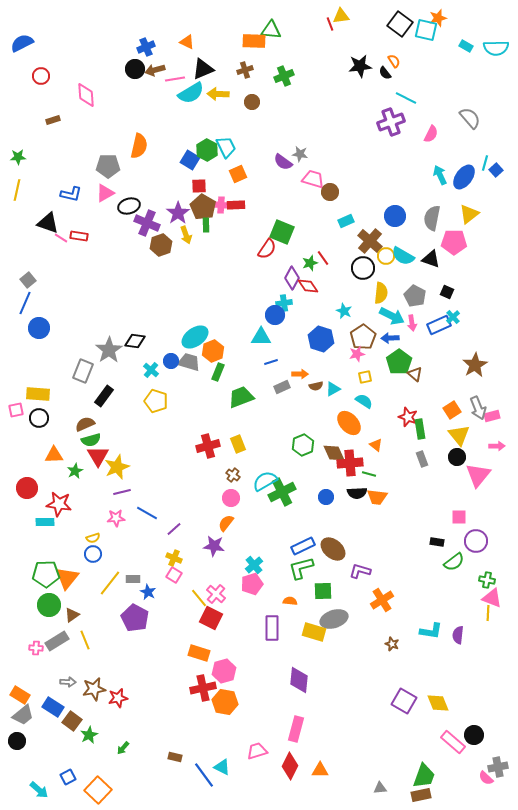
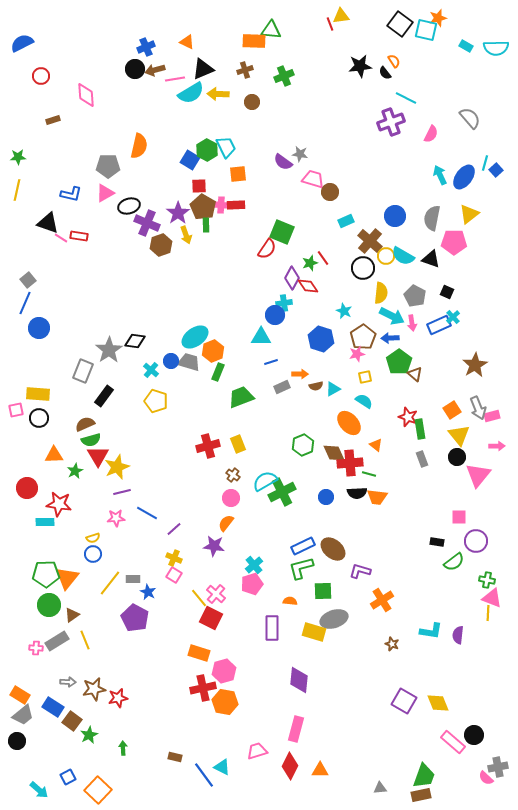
orange square at (238, 174): rotated 18 degrees clockwise
green arrow at (123, 748): rotated 136 degrees clockwise
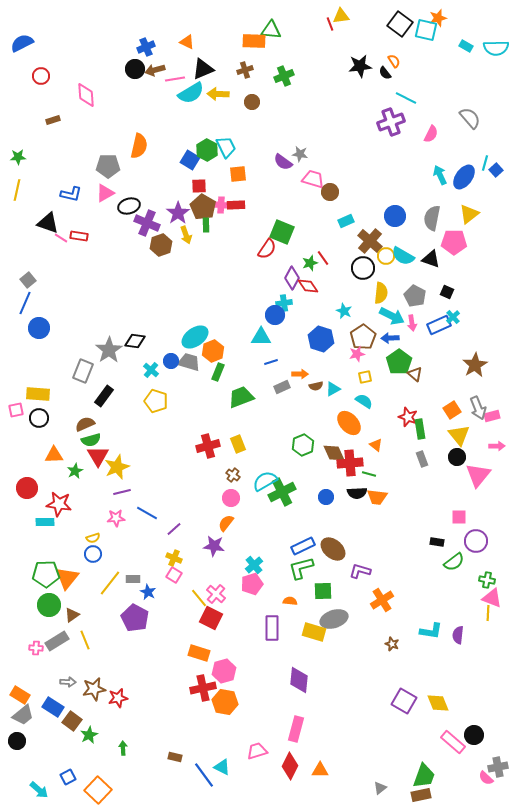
gray triangle at (380, 788): rotated 32 degrees counterclockwise
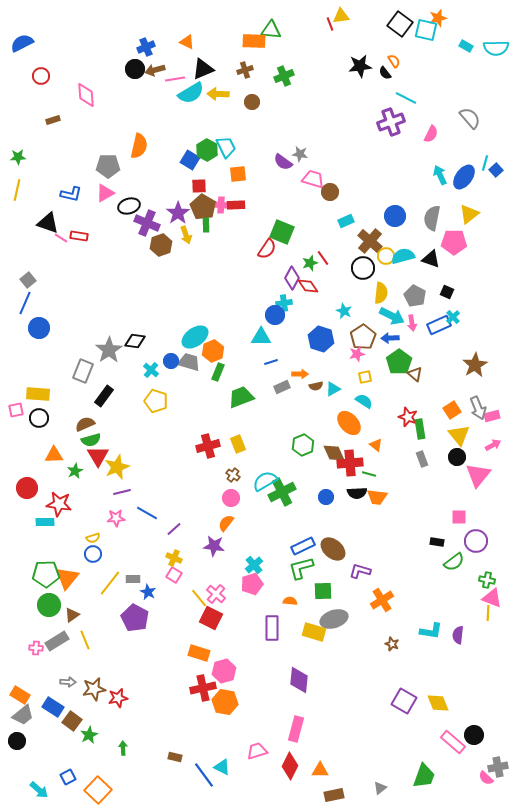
cyan semicircle at (403, 256): rotated 135 degrees clockwise
pink arrow at (497, 446): moved 4 px left, 1 px up; rotated 28 degrees counterclockwise
brown rectangle at (421, 795): moved 87 px left
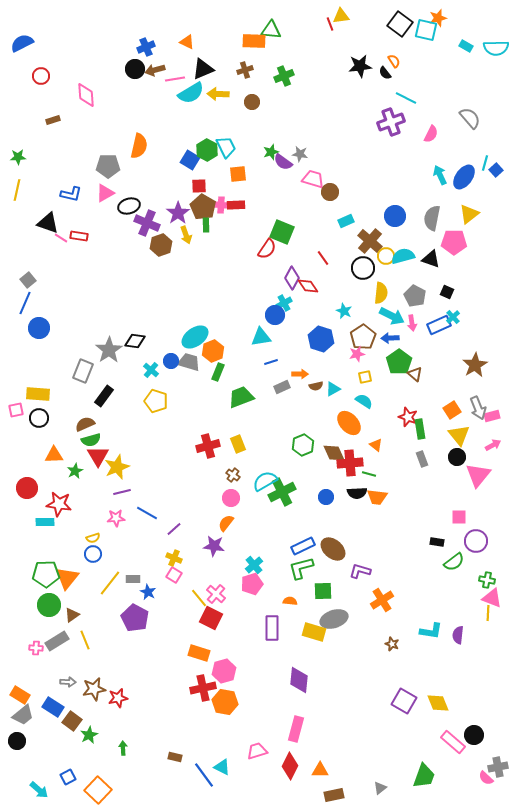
green star at (310, 263): moved 39 px left, 111 px up
cyan cross at (284, 303): rotated 21 degrees counterclockwise
cyan triangle at (261, 337): rotated 10 degrees counterclockwise
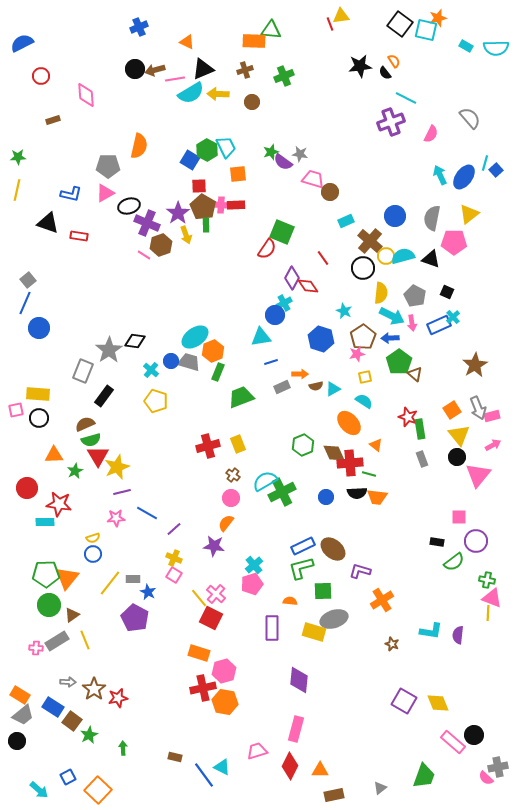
blue cross at (146, 47): moved 7 px left, 20 px up
pink line at (61, 238): moved 83 px right, 17 px down
brown star at (94, 689): rotated 25 degrees counterclockwise
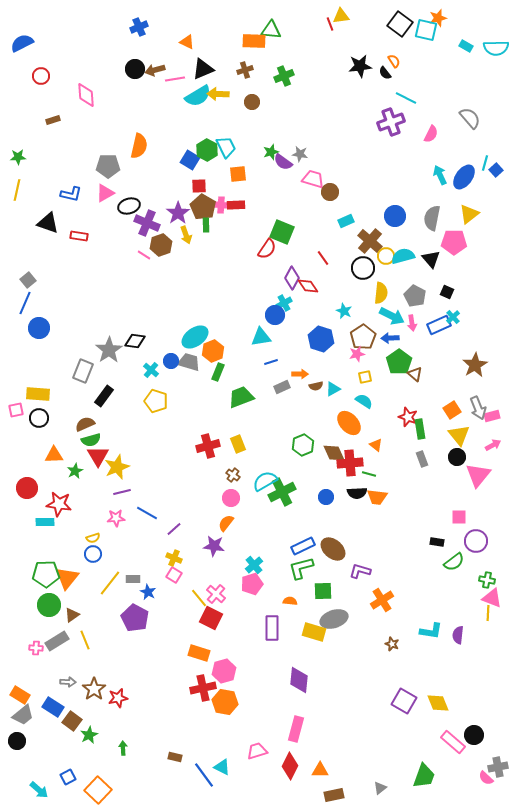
cyan semicircle at (191, 93): moved 7 px right, 3 px down
black triangle at (431, 259): rotated 30 degrees clockwise
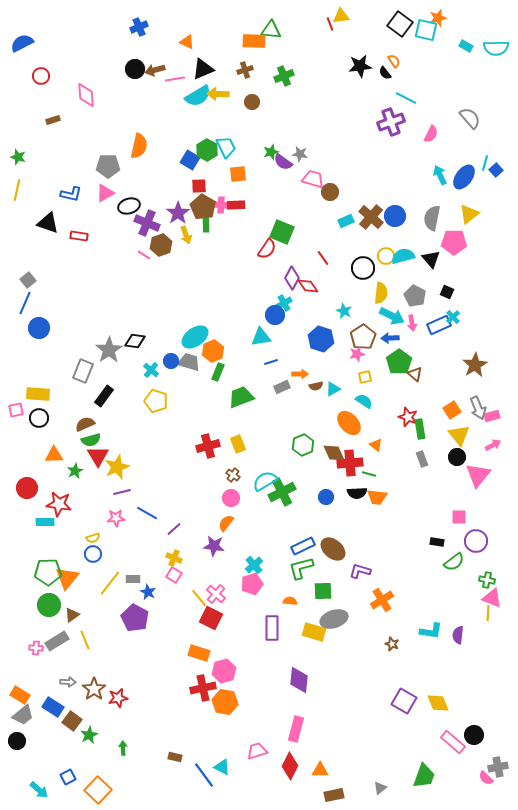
green star at (18, 157): rotated 21 degrees clockwise
brown cross at (370, 241): moved 1 px right, 24 px up
green pentagon at (46, 574): moved 2 px right, 2 px up
